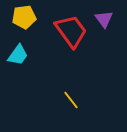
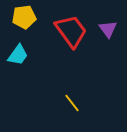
purple triangle: moved 4 px right, 10 px down
yellow line: moved 1 px right, 3 px down
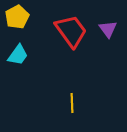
yellow pentagon: moved 7 px left; rotated 20 degrees counterclockwise
yellow line: rotated 36 degrees clockwise
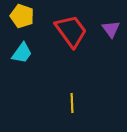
yellow pentagon: moved 5 px right, 1 px up; rotated 25 degrees counterclockwise
purple triangle: moved 3 px right
cyan trapezoid: moved 4 px right, 2 px up
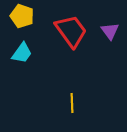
purple triangle: moved 1 px left, 2 px down
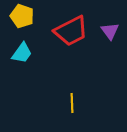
red trapezoid: rotated 99 degrees clockwise
